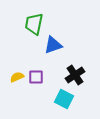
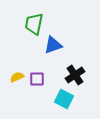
purple square: moved 1 px right, 2 px down
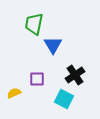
blue triangle: rotated 42 degrees counterclockwise
yellow semicircle: moved 3 px left, 16 px down
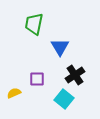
blue triangle: moved 7 px right, 2 px down
cyan square: rotated 12 degrees clockwise
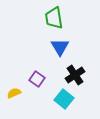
green trapezoid: moved 20 px right, 6 px up; rotated 20 degrees counterclockwise
purple square: rotated 35 degrees clockwise
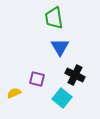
black cross: rotated 30 degrees counterclockwise
purple square: rotated 21 degrees counterclockwise
cyan square: moved 2 px left, 1 px up
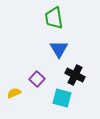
blue triangle: moved 1 px left, 2 px down
purple square: rotated 28 degrees clockwise
cyan square: rotated 24 degrees counterclockwise
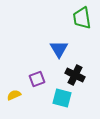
green trapezoid: moved 28 px right
purple square: rotated 28 degrees clockwise
yellow semicircle: moved 2 px down
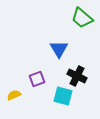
green trapezoid: rotated 40 degrees counterclockwise
black cross: moved 2 px right, 1 px down
cyan square: moved 1 px right, 2 px up
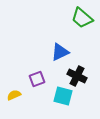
blue triangle: moved 1 px right, 3 px down; rotated 36 degrees clockwise
